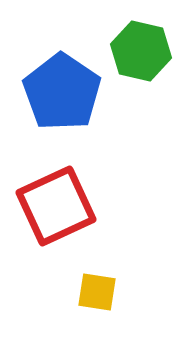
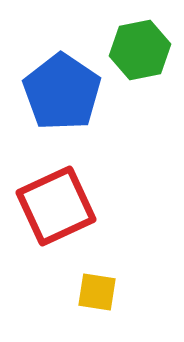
green hexagon: moved 1 px left, 1 px up; rotated 24 degrees counterclockwise
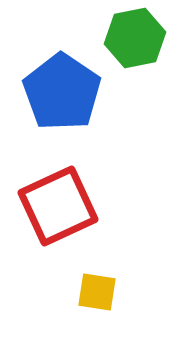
green hexagon: moved 5 px left, 12 px up
red square: moved 2 px right
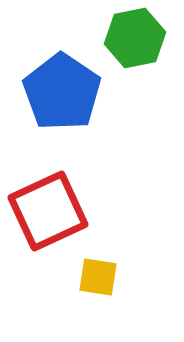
red square: moved 10 px left, 5 px down
yellow square: moved 1 px right, 15 px up
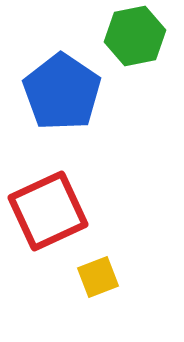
green hexagon: moved 2 px up
yellow square: rotated 30 degrees counterclockwise
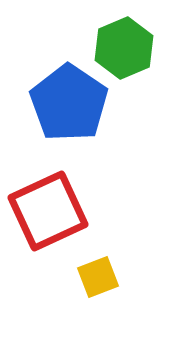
green hexagon: moved 11 px left, 12 px down; rotated 12 degrees counterclockwise
blue pentagon: moved 7 px right, 11 px down
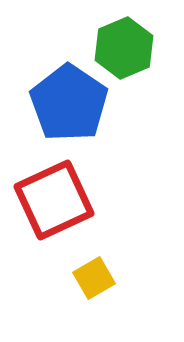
red square: moved 6 px right, 11 px up
yellow square: moved 4 px left, 1 px down; rotated 9 degrees counterclockwise
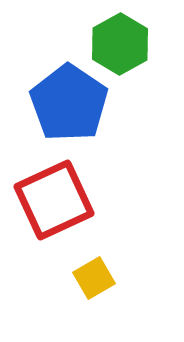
green hexagon: moved 4 px left, 4 px up; rotated 6 degrees counterclockwise
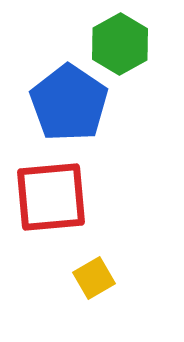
red square: moved 3 px left, 3 px up; rotated 20 degrees clockwise
